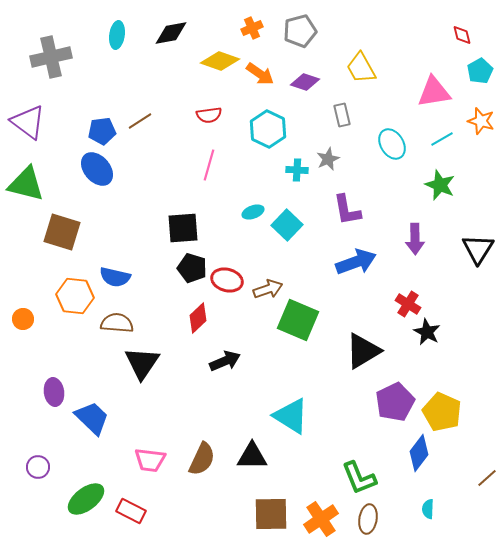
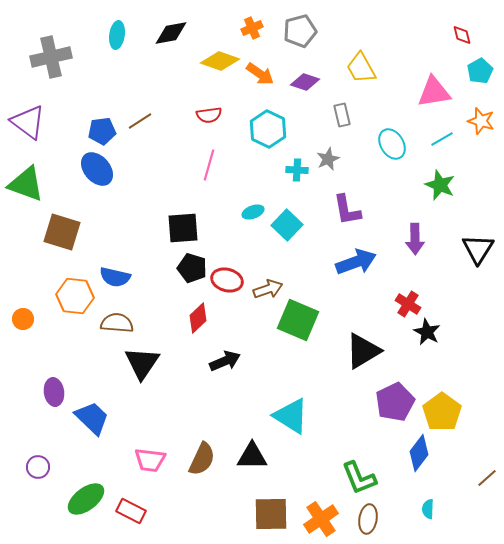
green triangle at (26, 184): rotated 6 degrees clockwise
yellow pentagon at (442, 412): rotated 12 degrees clockwise
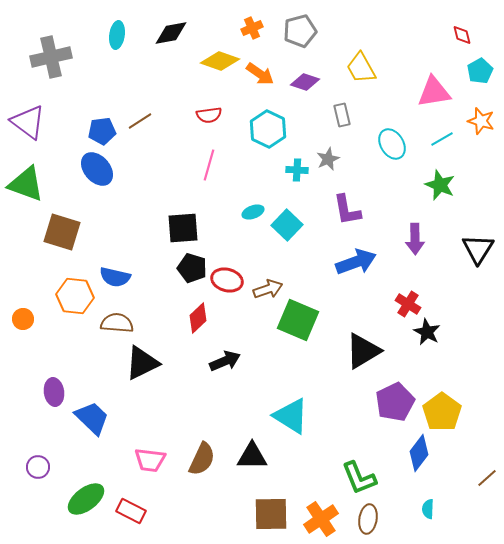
black triangle at (142, 363): rotated 30 degrees clockwise
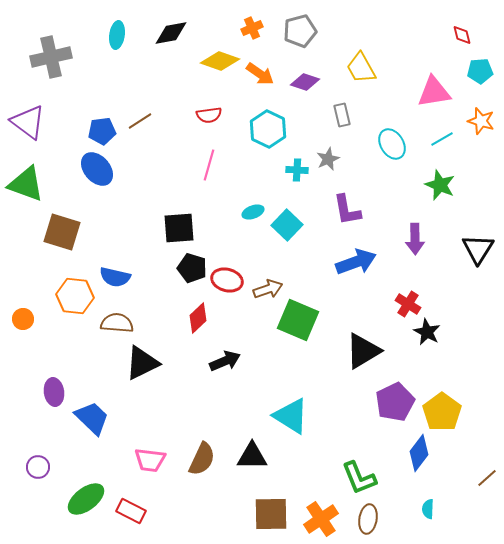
cyan pentagon at (480, 71): rotated 25 degrees clockwise
black square at (183, 228): moved 4 px left
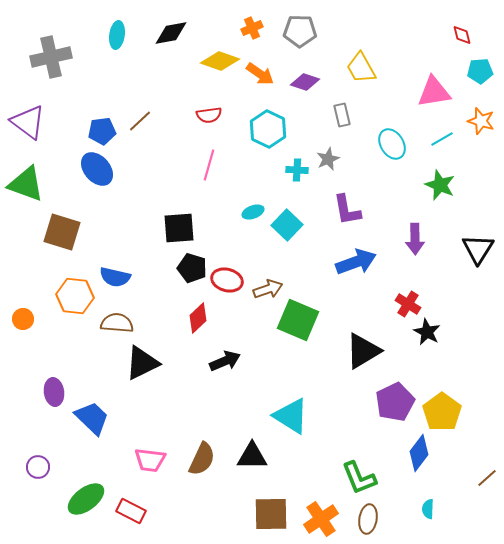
gray pentagon at (300, 31): rotated 16 degrees clockwise
brown line at (140, 121): rotated 10 degrees counterclockwise
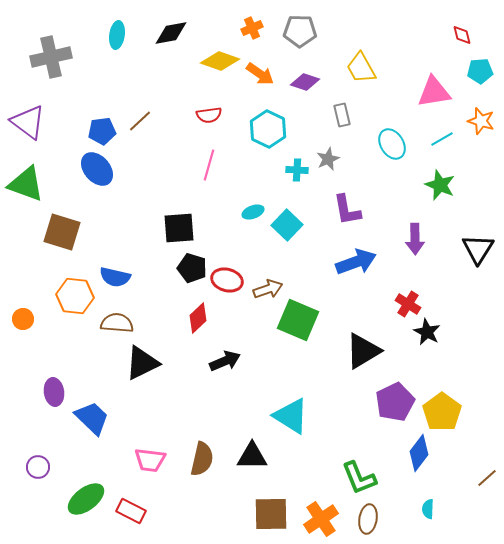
brown semicircle at (202, 459): rotated 12 degrees counterclockwise
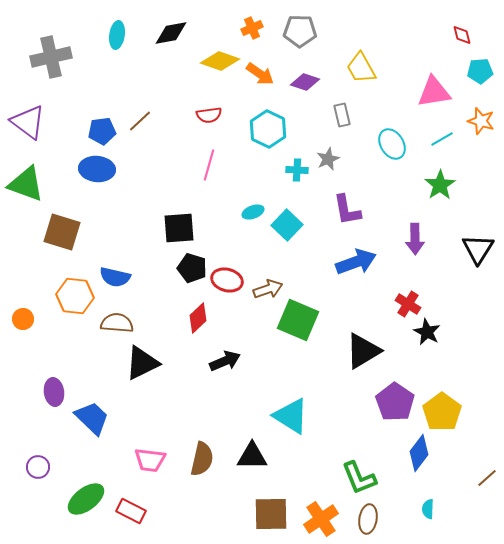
blue ellipse at (97, 169): rotated 44 degrees counterclockwise
green star at (440, 185): rotated 16 degrees clockwise
purple pentagon at (395, 402): rotated 12 degrees counterclockwise
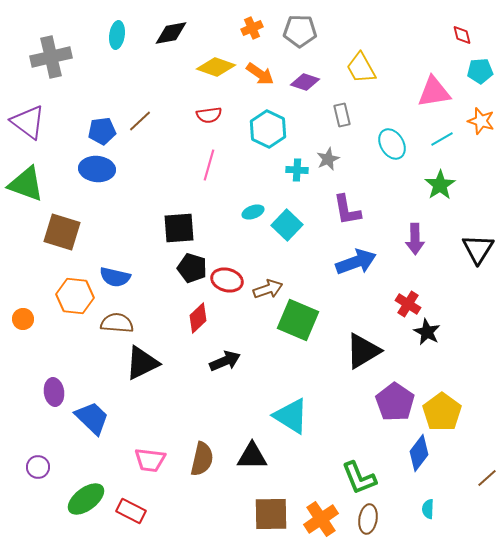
yellow diamond at (220, 61): moved 4 px left, 6 px down
